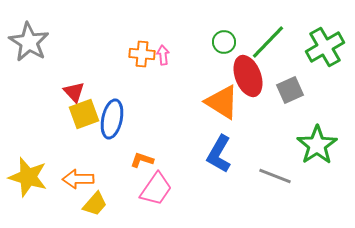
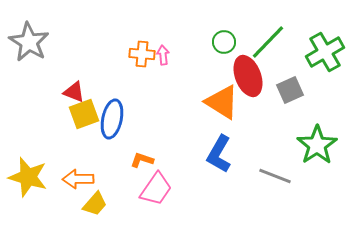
green cross: moved 5 px down
red triangle: rotated 25 degrees counterclockwise
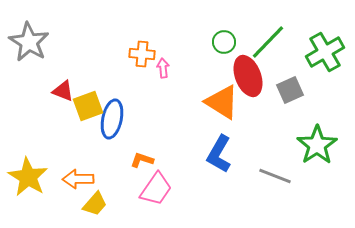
pink arrow: moved 13 px down
red triangle: moved 11 px left, 1 px up
yellow square: moved 4 px right, 8 px up
yellow star: rotated 15 degrees clockwise
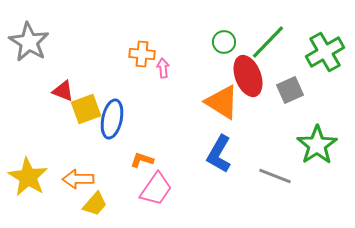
yellow square: moved 2 px left, 3 px down
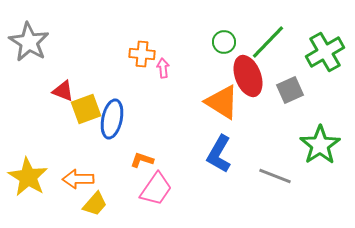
green star: moved 3 px right
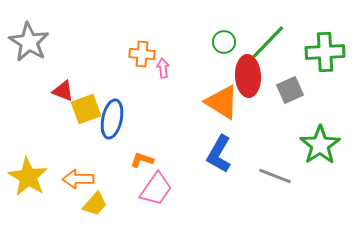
green cross: rotated 27 degrees clockwise
red ellipse: rotated 18 degrees clockwise
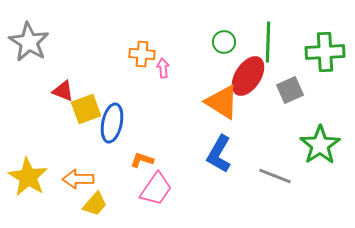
green line: rotated 42 degrees counterclockwise
red ellipse: rotated 36 degrees clockwise
blue ellipse: moved 4 px down
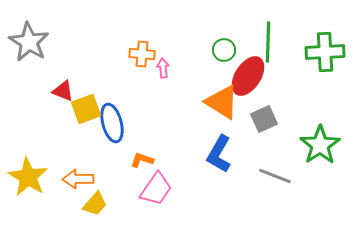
green circle: moved 8 px down
gray square: moved 26 px left, 29 px down
blue ellipse: rotated 27 degrees counterclockwise
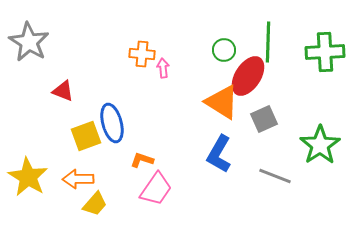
yellow square: moved 27 px down
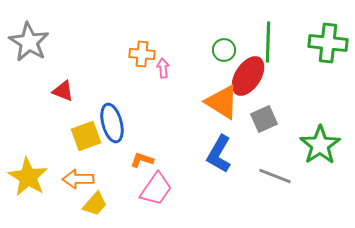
green cross: moved 3 px right, 9 px up; rotated 9 degrees clockwise
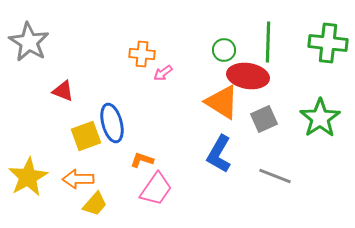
pink arrow: moved 5 px down; rotated 120 degrees counterclockwise
red ellipse: rotated 66 degrees clockwise
green star: moved 27 px up
yellow star: rotated 12 degrees clockwise
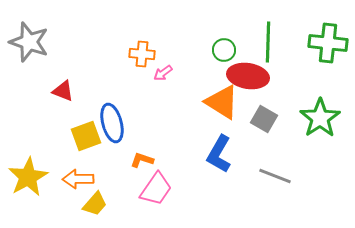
gray star: rotated 12 degrees counterclockwise
gray square: rotated 36 degrees counterclockwise
